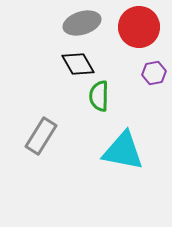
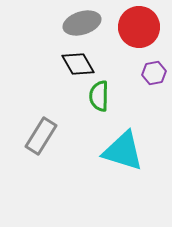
cyan triangle: rotated 6 degrees clockwise
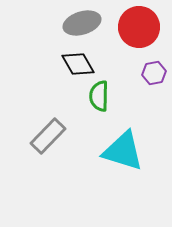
gray rectangle: moved 7 px right; rotated 12 degrees clockwise
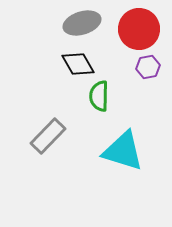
red circle: moved 2 px down
purple hexagon: moved 6 px left, 6 px up
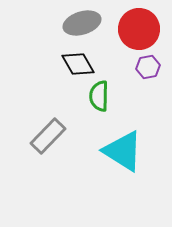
cyan triangle: rotated 15 degrees clockwise
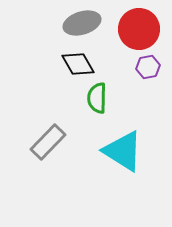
green semicircle: moved 2 px left, 2 px down
gray rectangle: moved 6 px down
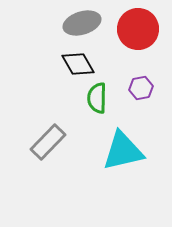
red circle: moved 1 px left
purple hexagon: moved 7 px left, 21 px down
cyan triangle: rotated 45 degrees counterclockwise
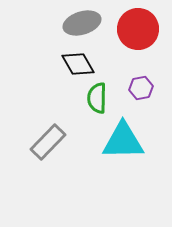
cyan triangle: moved 10 px up; rotated 12 degrees clockwise
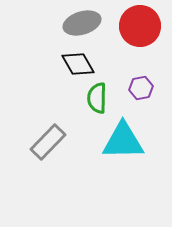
red circle: moved 2 px right, 3 px up
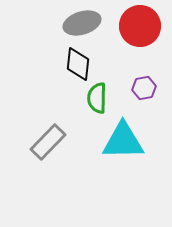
black diamond: rotated 36 degrees clockwise
purple hexagon: moved 3 px right
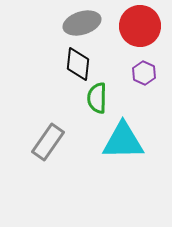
purple hexagon: moved 15 px up; rotated 25 degrees counterclockwise
gray rectangle: rotated 9 degrees counterclockwise
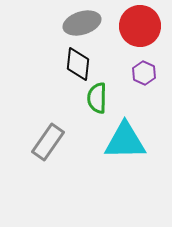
cyan triangle: moved 2 px right
